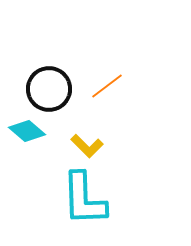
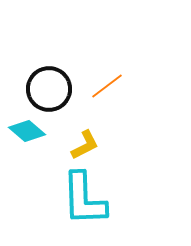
yellow L-shape: moved 2 px left, 1 px up; rotated 72 degrees counterclockwise
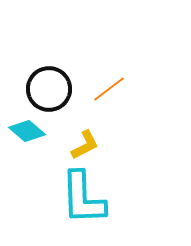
orange line: moved 2 px right, 3 px down
cyan L-shape: moved 1 px left, 1 px up
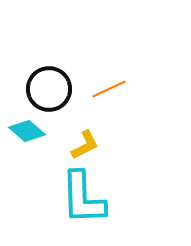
orange line: rotated 12 degrees clockwise
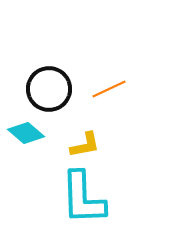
cyan diamond: moved 1 px left, 2 px down
yellow L-shape: rotated 16 degrees clockwise
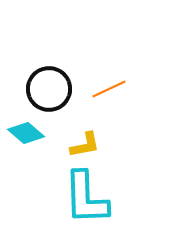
cyan L-shape: moved 3 px right
